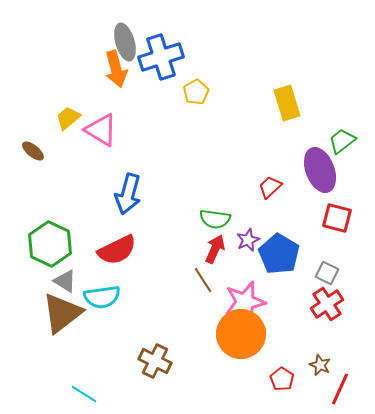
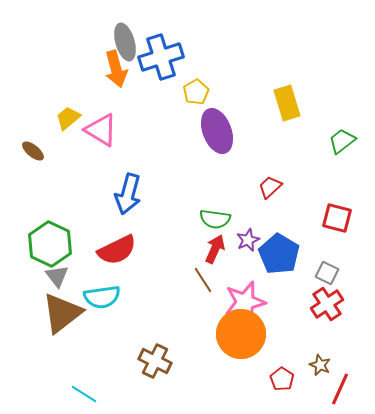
purple ellipse: moved 103 px left, 39 px up
gray triangle: moved 8 px left, 5 px up; rotated 20 degrees clockwise
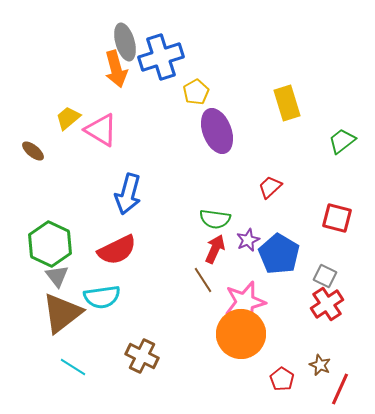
gray square: moved 2 px left, 3 px down
brown cross: moved 13 px left, 5 px up
cyan line: moved 11 px left, 27 px up
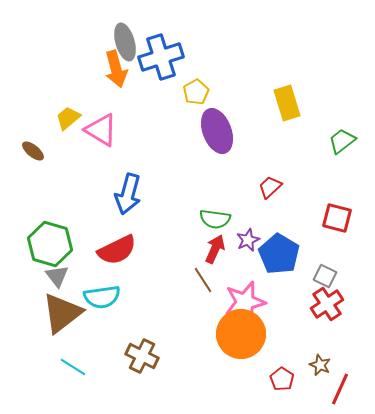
green hexagon: rotated 9 degrees counterclockwise
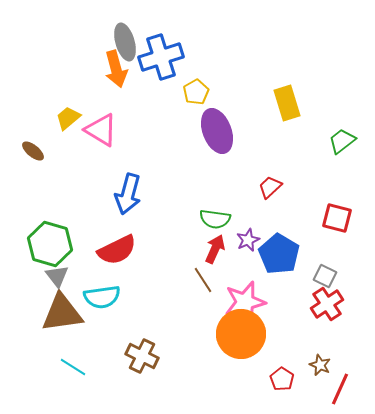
brown triangle: rotated 30 degrees clockwise
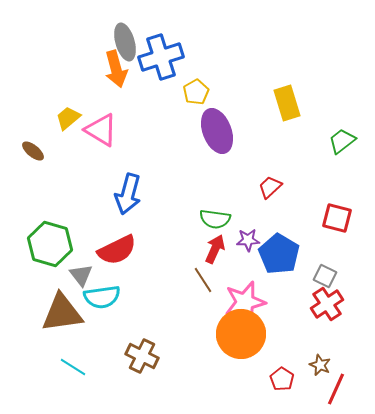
purple star: rotated 20 degrees clockwise
gray triangle: moved 24 px right, 1 px up
red line: moved 4 px left
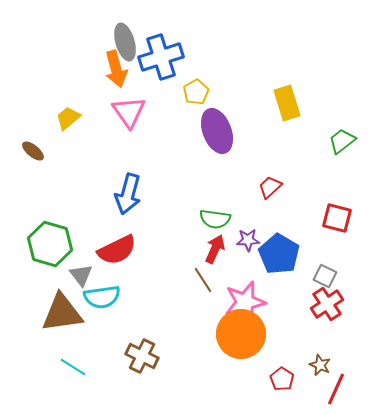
pink triangle: moved 28 px right, 18 px up; rotated 24 degrees clockwise
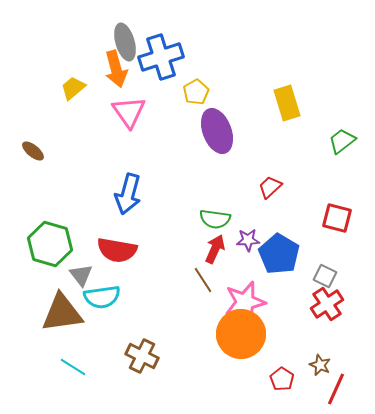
yellow trapezoid: moved 5 px right, 30 px up
red semicircle: rotated 36 degrees clockwise
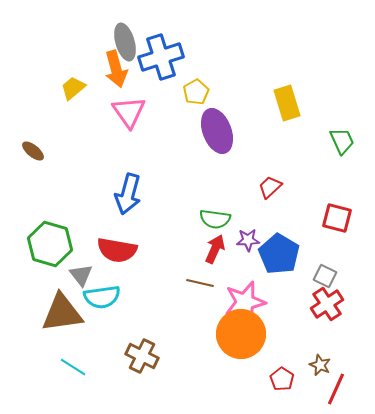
green trapezoid: rotated 104 degrees clockwise
brown line: moved 3 px left, 3 px down; rotated 44 degrees counterclockwise
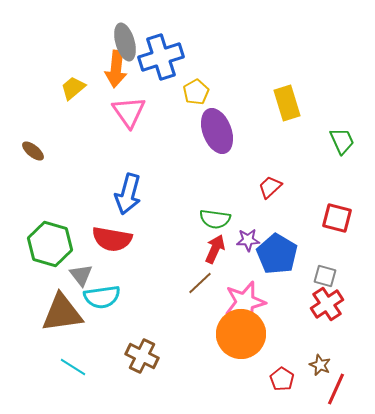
orange arrow: rotated 21 degrees clockwise
red semicircle: moved 5 px left, 11 px up
blue pentagon: moved 2 px left
gray square: rotated 10 degrees counterclockwise
brown line: rotated 56 degrees counterclockwise
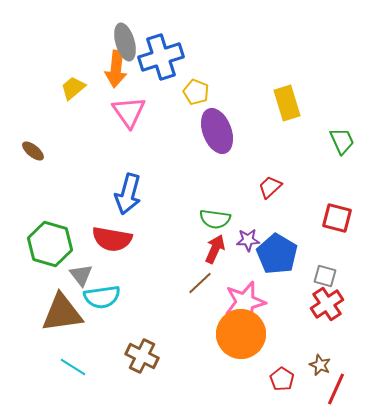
yellow pentagon: rotated 20 degrees counterclockwise
